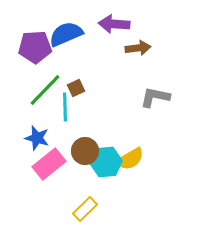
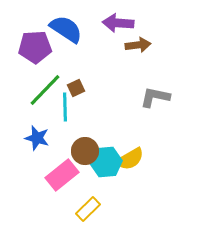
purple arrow: moved 4 px right, 1 px up
blue semicircle: moved 5 px up; rotated 56 degrees clockwise
brown arrow: moved 3 px up
pink rectangle: moved 13 px right, 11 px down
yellow rectangle: moved 3 px right
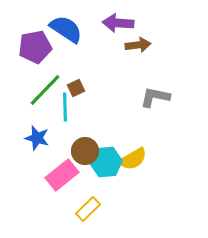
purple pentagon: rotated 8 degrees counterclockwise
yellow semicircle: moved 3 px right
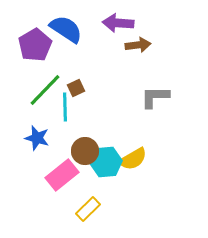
purple pentagon: moved 2 px up; rotated 20 degrees counterclockwise
gray L-shape: rotated 12 degrees counterclockwise
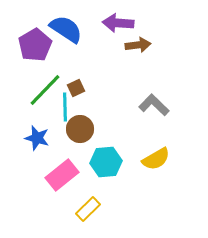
gray L-shape: moved 1 px left, 8 px down; rotated 44 degrees clockwise
brown circle: moved 5 px left, 22 px up
yellow semicircle: moved 23 px right
